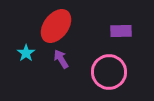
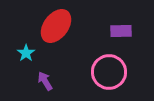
purple arrow: moved 16 px left, 22 px down
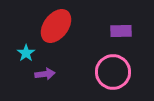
pink circle: moved 4 px right
purple arrow: moved 7 px up; rotated 114 degrees clockwise
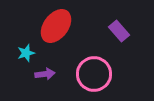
purple rectangle: moved 2 px left; rotated 50 degrees clockwise
cyan star: rotated 18 degrees clockwise
pink circle: moved 19 px left, 2 px down
